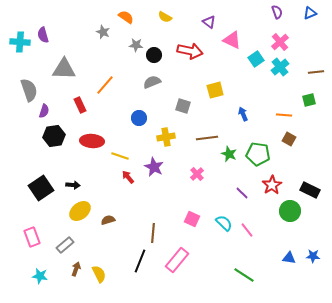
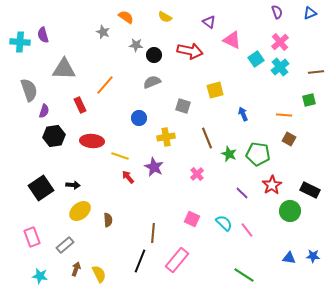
brown line at (207, 138): rotated 75 degrees clockwise
brown semicircle at (108, 220): rotated 104 degrees clockwise
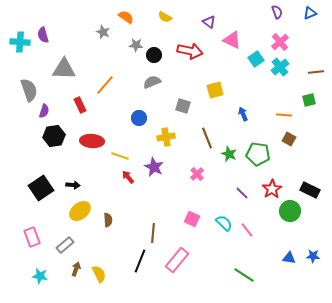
red star at (272, 185): moved 4 px down
